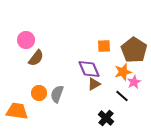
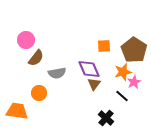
brown triangle: rotated 24 degrees counterclockwise
gray semicircle: moved 21 px up; rotated 120 degrees counterclockwise
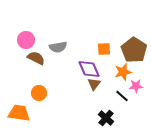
orange square: moved 3 px down
brown semicircle: rotated 102 degrees counterclockwise
gray semicircle: moved 1 px right, 26 px up
pink star: moved 2 px right, 4 px down; rotated 24 degrees clockwise
orange trapezoid: moved 2 px right, 2 px down
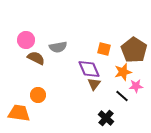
orange square: rotated 16 degrees clockwise
orange circle: moved 1 px left, 2 px down
